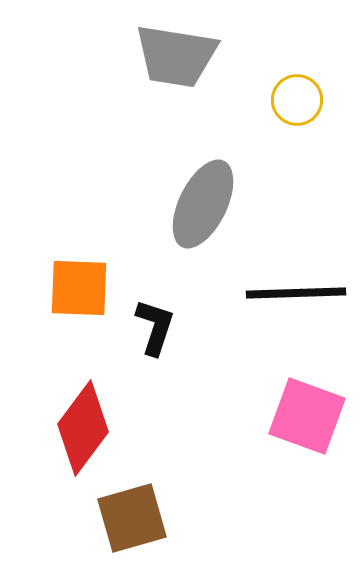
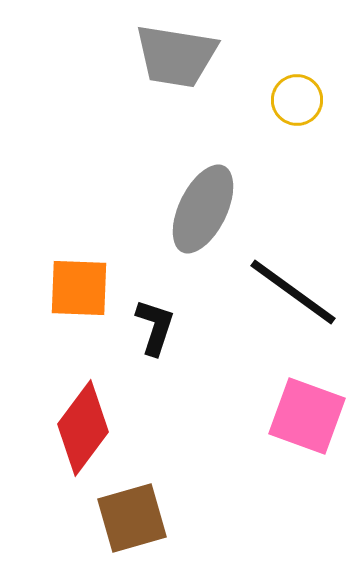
gray ellipse: moved 5 px down
black line: moved 3 px left, 1 px up; rotated 38 degrees clockwise
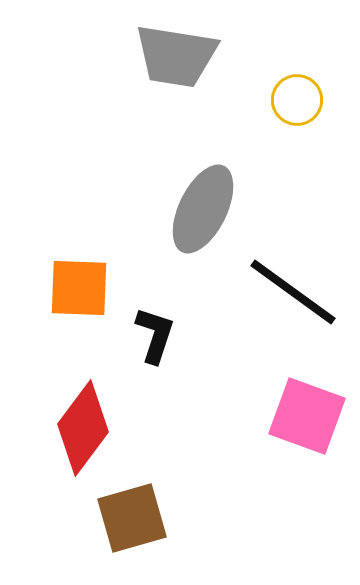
black L-shape: moved 8 px down
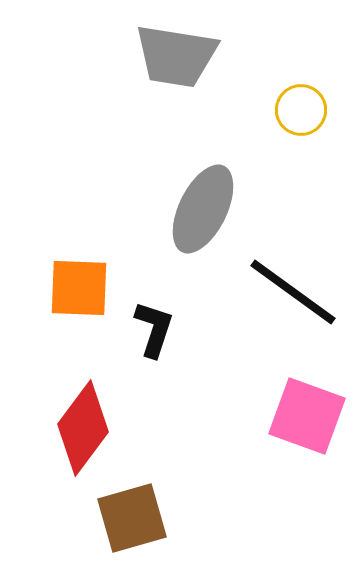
yellow circle: moved 4 px right, 10 px down
black L-shape: moved 1 px left, 6 px up
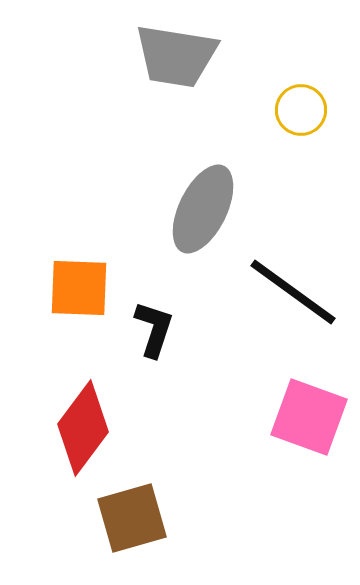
pink square: moved 2 px right, 1 px down
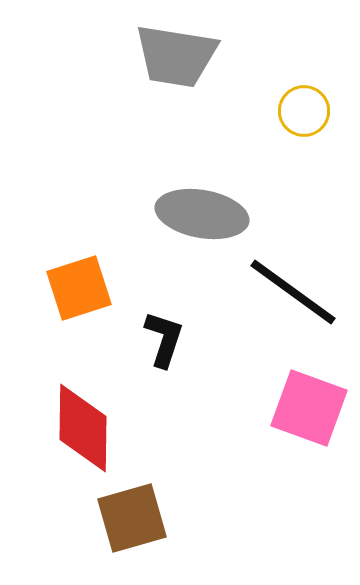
yellow circle: moved 3 px right, 1 px down
gray ellipse: moved 1 px left, 5 px down; rotated 74 degrees clockwise
orange square: rotated 20 degrees counterclockwise
black L-shape: moved 10 px right, 10 px down
pink square: moved 9 px up
red diamond: rotated 36 degrees counterclockwise
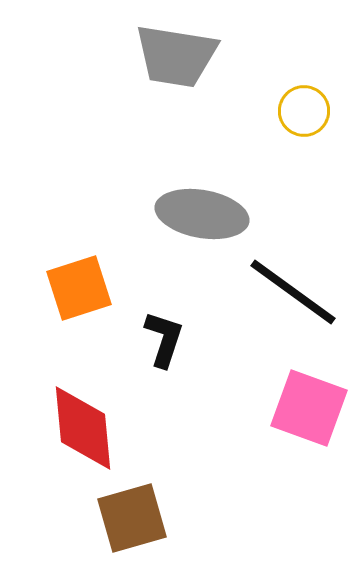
red diamond: rotated 6 degrees counterclockwise
